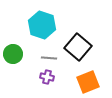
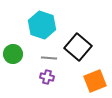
orange square: moved 7 px right, 1 px up
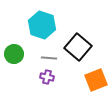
green circle: moved 1 px right
orange square: moved 1 px right, 1 px up
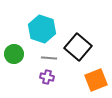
cyan hexagon: moved 4 px down
